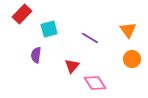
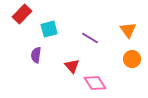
red triangle: rotated 21 degrees counterclockwise
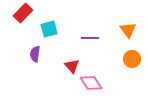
red rectangle: moved 1 px right, 1 px up
purple line: rotated 30 degrees counterclockwise
purple semicircle: moved 1 px left, 1 px up
pink diamond: moved 4 px left
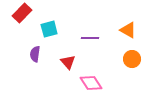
red rectangle: moved 1 px left
orange triangle: rotated 24 degrees counterclockwise
red triangle: moved 4 px left, 4 px up
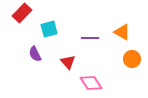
orange triangle: moved 6 px left, 2 px down
purple semicircle: rotated 35 degrees counterclockwise
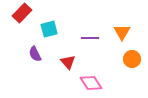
orange triangle: rotated 30 degrees clockwise
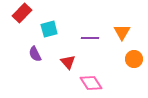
orange circle: moved 2 px right
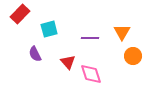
red rectangle: moved 2 px left, 1 px down
orange circle: moved 1 px left, 3 px up
pink diamond: moved 9 px up; rotated 15 degrees clockwise
